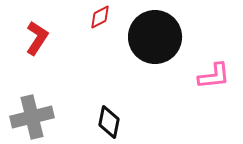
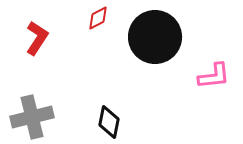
red diamond: moved 2 px left, 1 px down
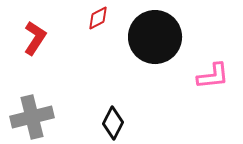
red L-shape: moved 2 px left
pink L-shape: moved 1 px left
black diamond: moved 4 px right, 1 px down; rotated 16 degrees clockwise
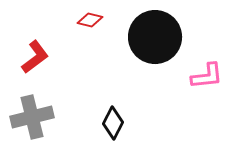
red diamond: moved 8 px left, 2 px down; rotated 40 degrees clockwise
red L-shape: moved 19 px down; rotated 20 degrees clockwise
pink L-shape: moved 6 px left
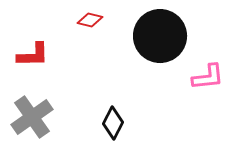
black circle: moved 5 px right, 1 px up
red L-shape: moved 2 px left, 2 px up; rotated 36 degrees clockwise
pink L-shape: moved 1 px right, 1 px down
gray cross: rotated 21 degrees counterclockwise
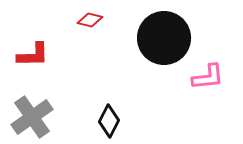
black circle: moved 4 px right, 2 px down
black diamond: moved 4 px left, 2 px up
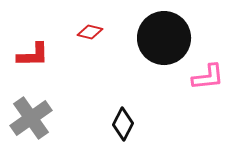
red diamond: moved 12 px down
gray cross: moved 1 px left, 1 px down
black diamond: moved 14 px right, 3 px down
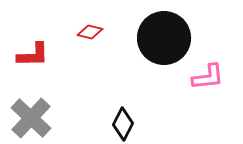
gray cross: rotated 12 degrees counterclockwise
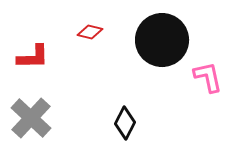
black circle: moved 2 px left, 2 px down
red L-shape: moved 2 px down
pink L-shape: rotated 96 degrees counterclockwise
black diamond: moved 2 px right, 1 px up
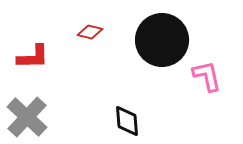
pink L-shape: moved 1 px left, 1 px up
gray cross: moved 4 px left, 1 px up
black diamond: moved 2 px right, 2 px up; rotated 32 degrees counterclockwise
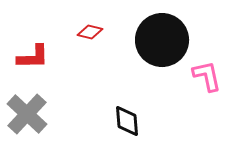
gray cross: moved 3 px up
